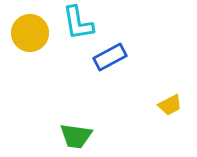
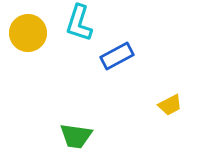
cyan L-shape: moved 1 px right; rotated 27 degrees clockwise
yellow circle: moved 2 px left
blue rectangle: moved 7 px right, 1 px up
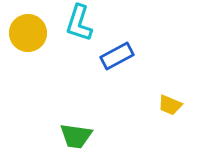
yellow trapezoid: rotated 50 degrees clockwise
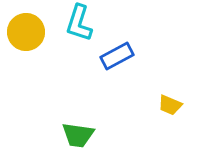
yellow circle: moved 2 px left, 1 px up
green trapezoid: moved 2 px right, 1 px up
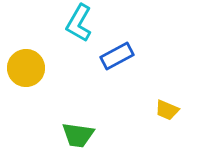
cyan L-shape: rotated 12 degrees clockwise
yellow circle: moved 36 px down
yellow trapezoid: moved 3 px left, 5 px down
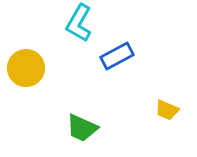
green trapezoid: moved 4 px right, 7 px up; rotated 16 degrees clockwise
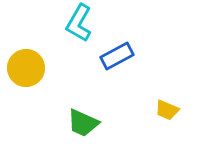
green trapezoid: moved 1 px right, 5 px up
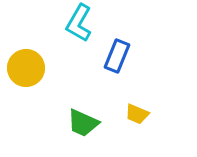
blue rectangle: rotated 40 degrees counterclockwise
yellow trapezoid: moved 30 px left, 4 px down
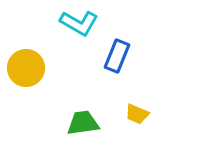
cyan L-shape: rotated 90 degrees counterclockwise
green trapezoid: rotated 148 degrees clockwise
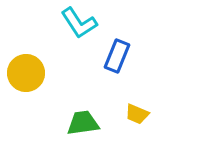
cyan L-shape: rotated 27 degrees clockwise
yellow circle: moved 5 px down
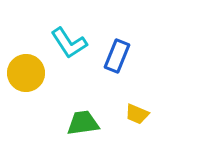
cyan L-shape: moved 10 px left, 20 px down
